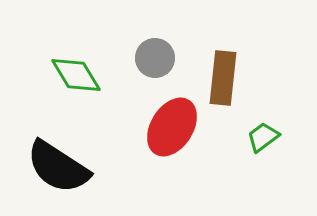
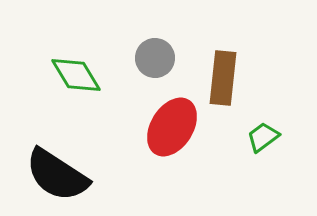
black semicircle: moved 1 px left, 8 px down
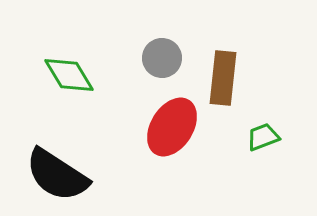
gray circle: moved 7 px right
green diamond: moved 7 px left
green trapezoid: rotated 16 degrees clockwise
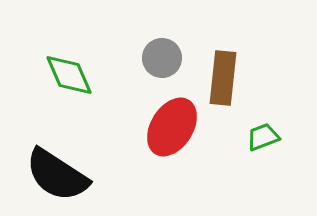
green diamond: rotated 8 degrees clockwise
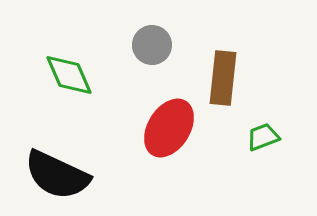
gray circle: moved 10 px left, 13 px up
red ellipse: moved 3 px left, 1 px down
black semicircle: rotated 8 degrees counterclockwise
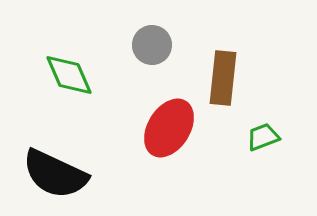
black semicircle: moved 2 px left, 1 px up
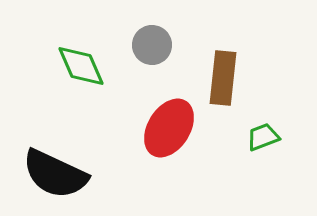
green diamond: moved 12 px right, 9 px up
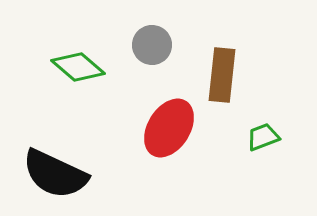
green diamond: moved 3 px left, 1 px down; rotated 26 degrees counterclockwise
brown rectangle: moved 1 px left, 3 px up
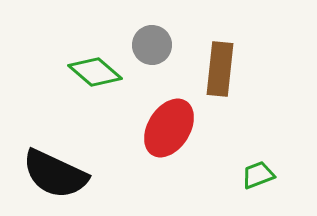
green diamond: moved 17 px right, 5 px down
brown rectangle: moved 2 px left, 6 px up
green trapezoid: moved 5 px left, 38 px down
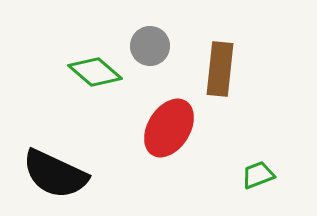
gray circle: moved 2 px left, 1 px down
